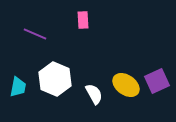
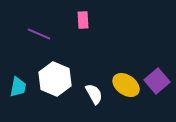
purple line: moved 4 px right
purple square: rotated 15 degrees counterclockwise
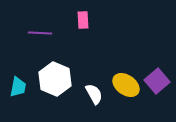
purple line: moved 1 px right, 1 px up; rotated 20 degrees counterclockwise
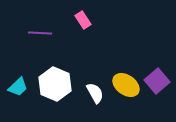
pink rectangle: rotated 30 degrees counterclockwise
white hexagon: moved 5 px down
cyan trapezoid: rotated 35 degrees clockwise
white semicircle: moved 1 px right, 1 px up
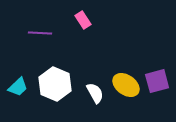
purple square: rotated 25 degrees clockwise
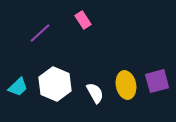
purple line: rotated 45 degrees counterclockwise
yellow ellipse: rotated 44 degrees clockwise
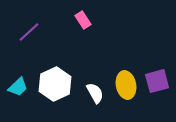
purple line: moved 11 px left, 1 px up
white hexagon: rotated 12 degrees clockwise
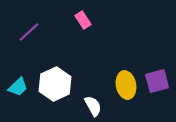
white semicircle: moved 2 px left, 13 px down
